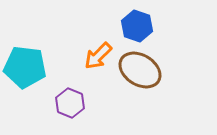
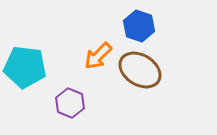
blue hexagon: moved 2 px right
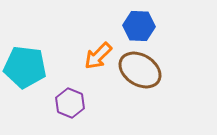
blue hexagon: rotated 16 degrees counterclockwise
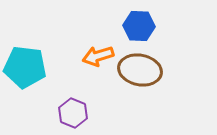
orange arrow: rotated 28 degrees clockwise
brown ellipse: rotated 21 degrees counterclockwise
purple hexagon: moved 3 px right, 10 px down
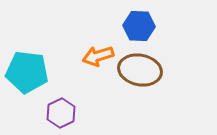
cyan pentagon: moved 2 px right, 5 px down
purple hexagon: moved 12 px left; rotated 12 degrees clockwise
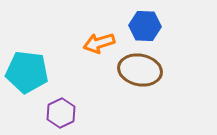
blue hexagon: moved 6 px right
orange arrow: moved 1 px right, 13 px up
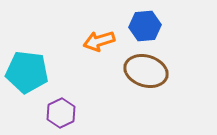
blue hexagon: rotated 8 degrees counterclockwise
orange arrow: moved 2 px up
brown ellipse: moved 6 px right, 1 px down; rotated 6 degrees clockwise
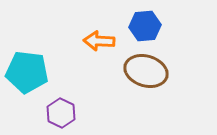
orange arrow: rotated 20 degrees clockwise
purple hexagon: rotated 8 degrees counterclockwise
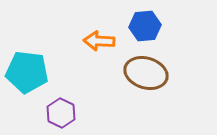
brown ellipse: moved 2 px down
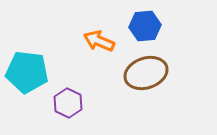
orange arrow: rotated 20 degrees clockwise
brown ellipse: rotated 36 degrees counterclockwise
purple hexagon: moved 7 px right, 10 px up
